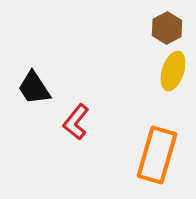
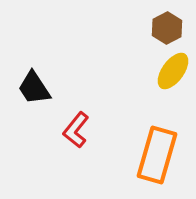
yellow ellipse: rotated 18 degrees clockwise
red L-shape: moved 8 px down
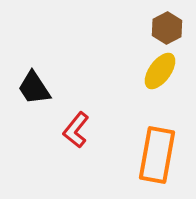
yellow ellipse: moved 13 px left
orange rectangle: rotated 6 degrees counterclockwise
